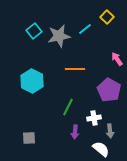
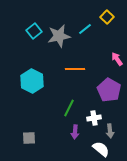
green line: moved 1 px right, 1 px down
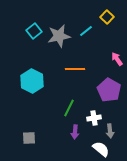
cyan line: moved 1 px right, 2 px down
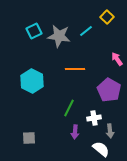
cyan square: rotated 14 degrees clockwise
gray star: rotated 20 degrees clockwise
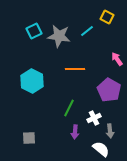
yellow square: rotated 16 degrees counterclockwise
cyan line: moved 1 px right
white cross: rotated 16 degrees counterclockwise
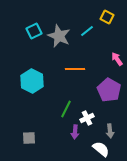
gray star: rotated 15 degrees clockwise
green line: moved 3 px left, 1 px down
white cross: moved 7 px left
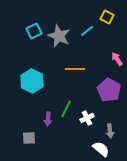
purple arrow: moved 27 px left, 13 px up
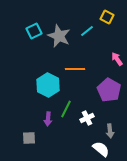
cyan hexagon: moved 16 px right, 4 px down
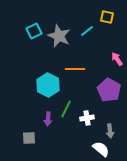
yellow square: rotated 16 degrees counterclockwise
white cross: rotated 16 degrees clockwise
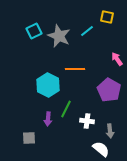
white cross: moved 3 px down; rotated 16 degrees clockwise
